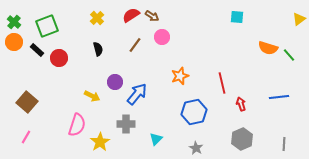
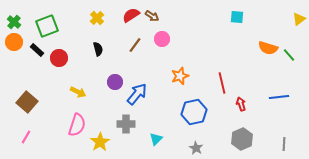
pink circle: moved 2 px down
yellow arrow: moved 14 px left, 4 px up
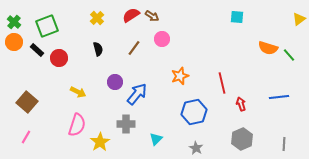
brown line: moved 1 px left, 3 px down
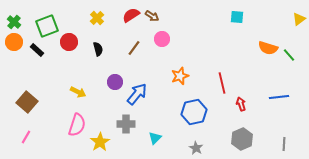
red circle: moved 10 px right, 16 px up
cyan triangle: moved 1 px left, 1 px up
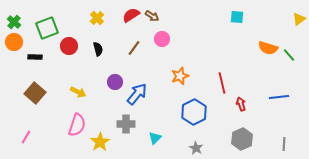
green square: moved 2 px down
red circle: moved 4 px down
black rectangle: moved 2 px left, 7 px down; rotated 40 degrees counterclockwise
brown square: moved 8 px right, 9 px up
blue hexagon: rotated 15 degrees counterclockwise
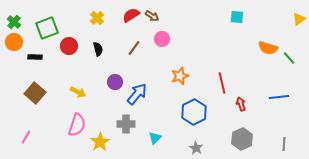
green line: moved 3 px down
